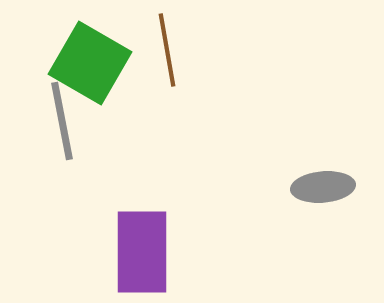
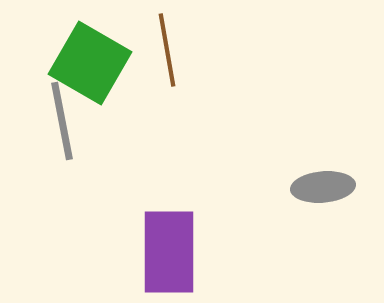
purple rectangle: moved 27 px right
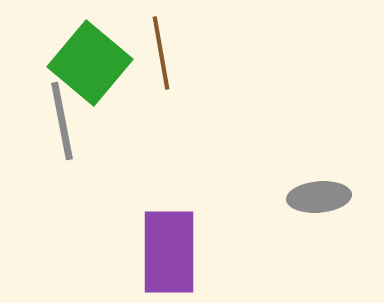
brown line: moved 6 px left, 3 px down
green square: rotated 10 degrees clockwise
gray ellipse: moved 4 px left, 10 px down
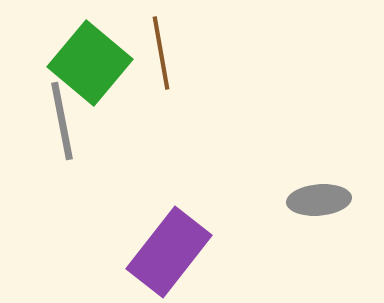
gray ellipse: moved 3 px down
purple rectangle: rotated 38 degrees clockwise
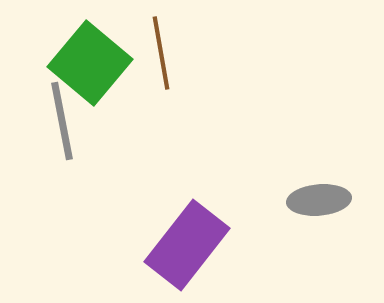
purple rectangle: moved 18 px right, 7 px up
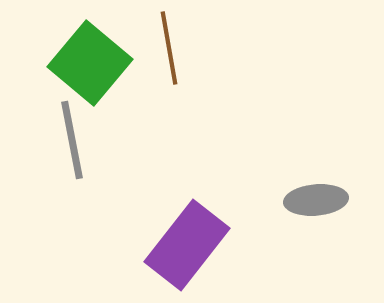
brown line: moved 8 px right, 5 px up
gray line: moved 10 px right, 19 px down
gray ellipse: moved 3 px left
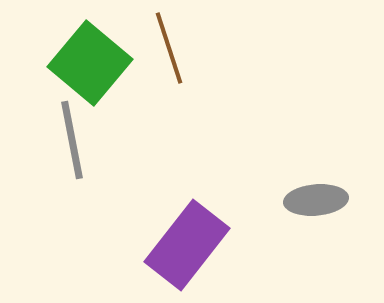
brown line: rotated 8 degrees counterclockwise
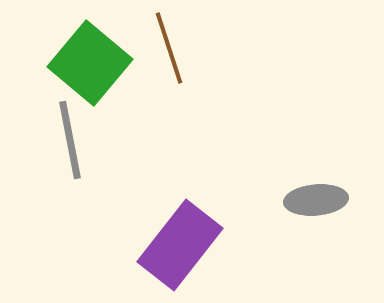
gray line: moved 2 px left
purple rectangle: moved 7 px left
